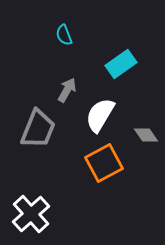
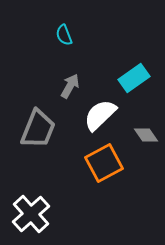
cyan rectangle: moved 13 px right, 14 px down
gray arrow: moved 3 px right, 4 px up
white semicircle: rotated 15 degrees clockwise
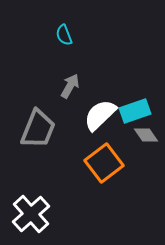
cyan rectangle: moved 1 px right, 33 px down; rotated 16 degrees clockwise
orange square: rotated 9 degrees counterclockwise
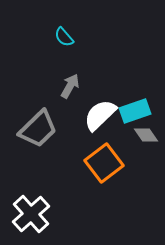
cyan semicircle: moved 2 px down; rotated 20 degrees counterclockwise
gray trapezoid: rotated 24 degrees clockwise
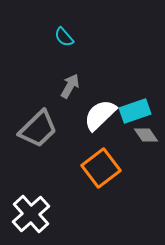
orange square: moved 3 px left, 5 px down
